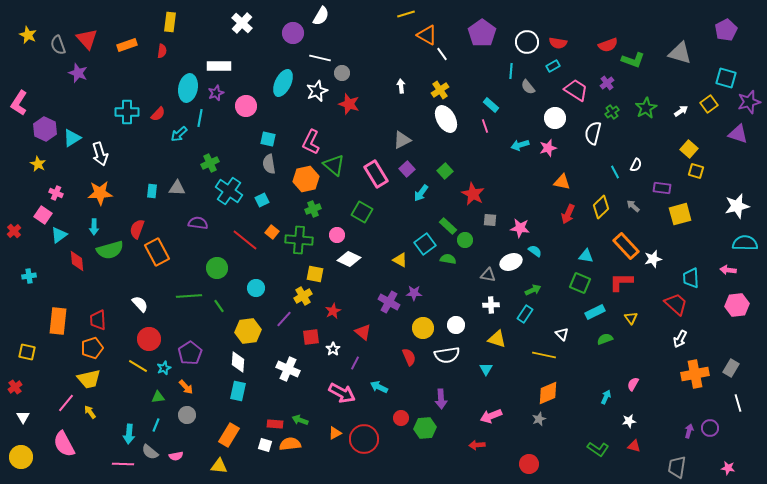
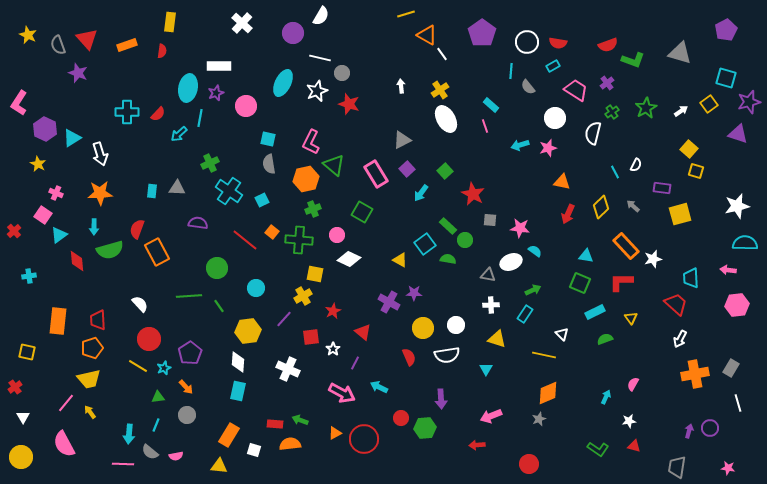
white square at (265, 445): moved 11 px left, 5 px down
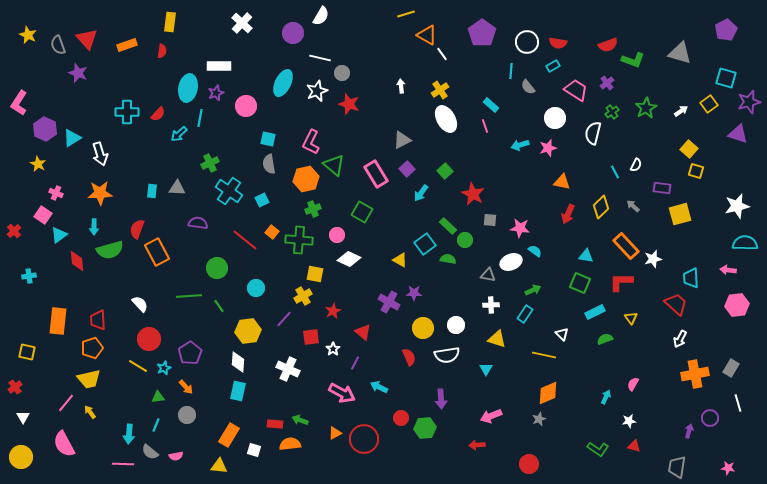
purple circle at (710, 428): moved 10 px up
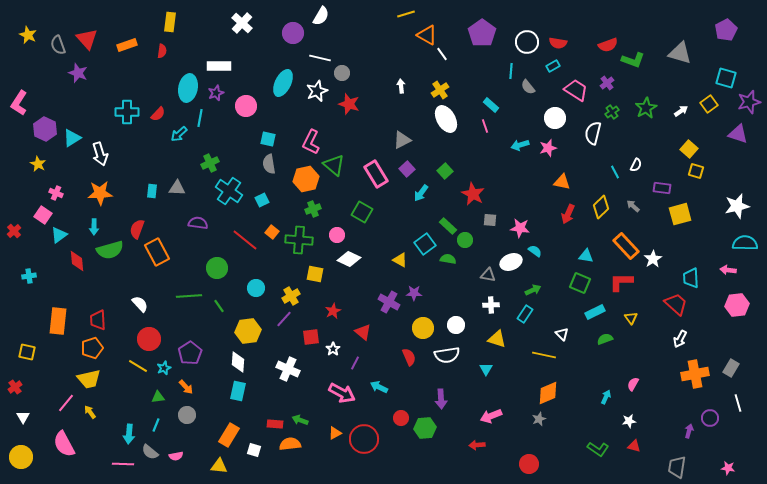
white star at (653, 259): rotated 18 degrees counterclockwise
yellow cross at (303, 296): moved 12 px left
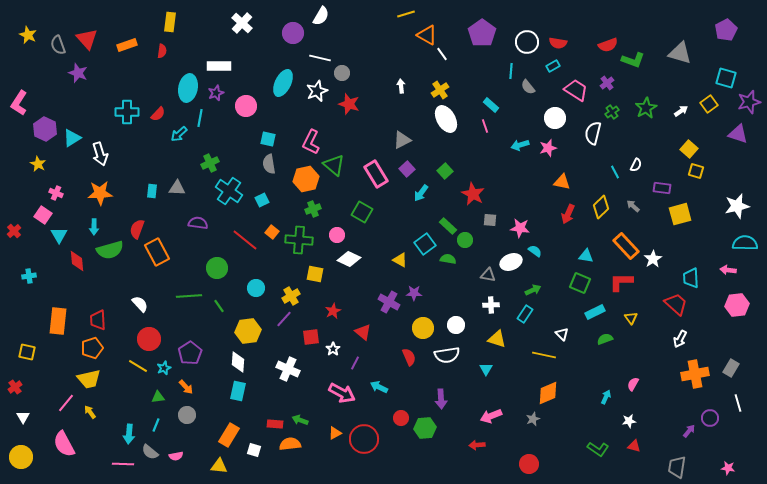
cyan triangle at (59, 235): rotated 24 degrees counterclockwise
gray star at (539, 419): moved 6 px left
purple arrow at (689, 431): rotated 24 degrees clockwise
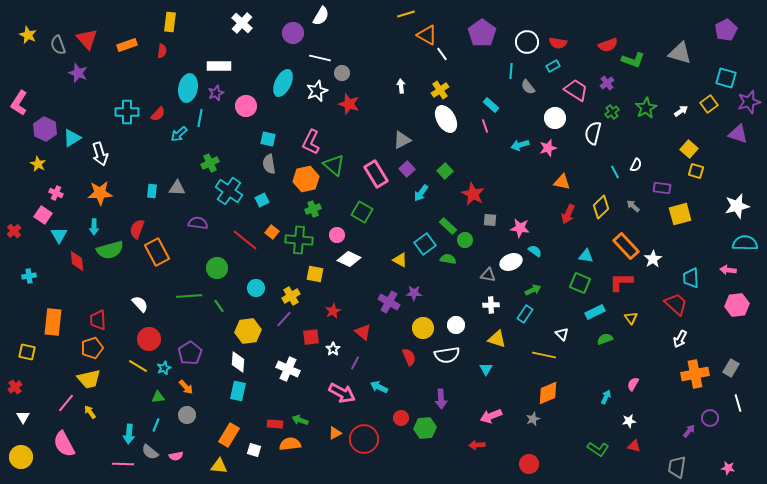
orange rectangle at (58, 321): moved 5 px left, 1 px down
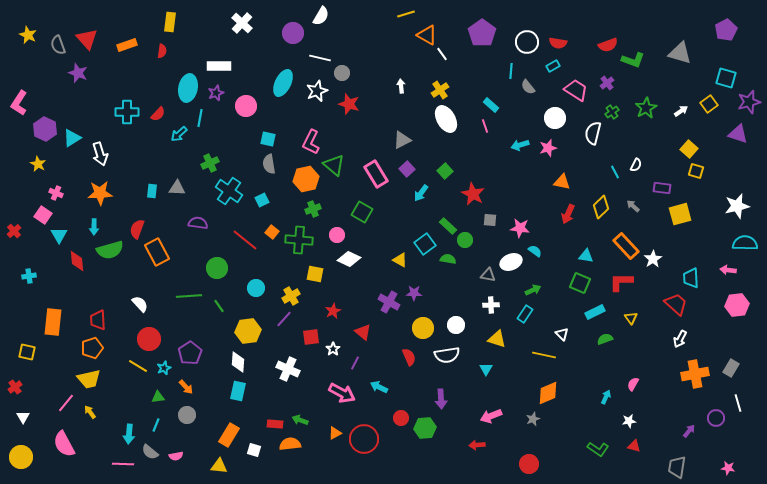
purple circle at (710, 418): moved 6 px right
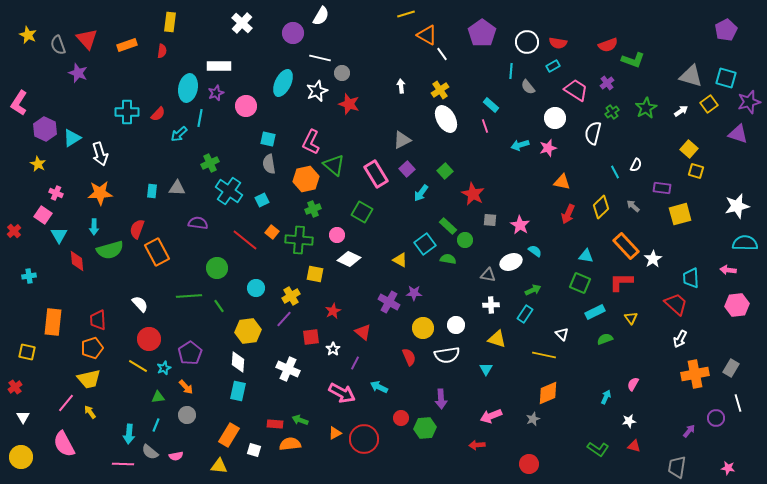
gray triangle at (680, 53): moved 11 px right, 23 px down
pink star at (520, 228): moved 3 px up; rotated 24 degrees clockwise
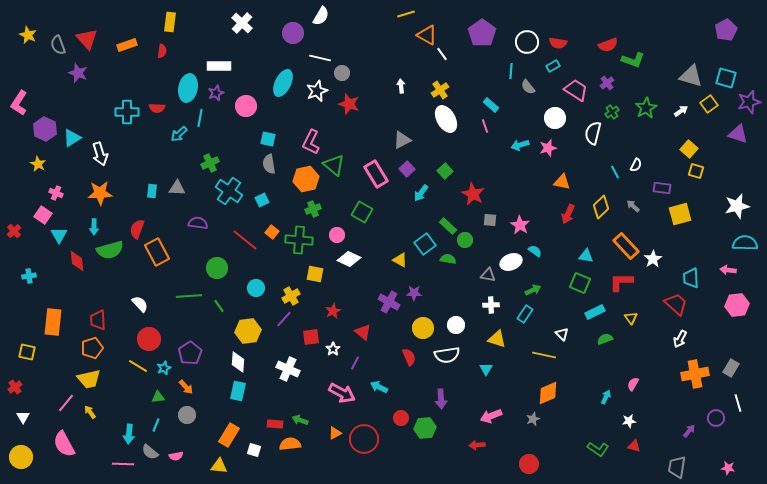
red semicircle at (158, 114): moved 1 px left, 6 px up; rotated 49 degrees clockwise
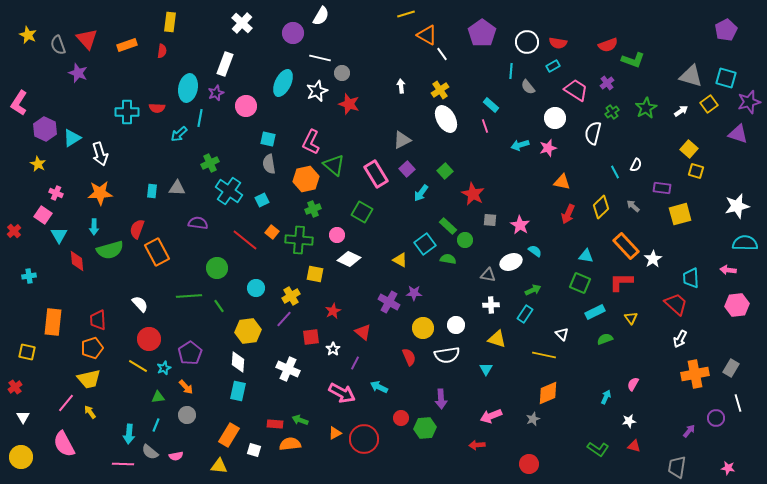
white rectangle at (219, 66): moved 6 px right, 2 px up; rotated 70 degrees counterclockwise
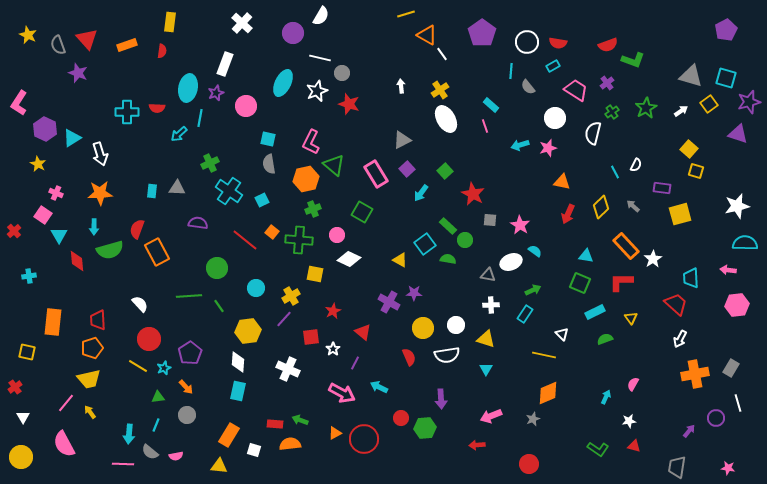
yellow triangle at (497, 339): moved 11 px left
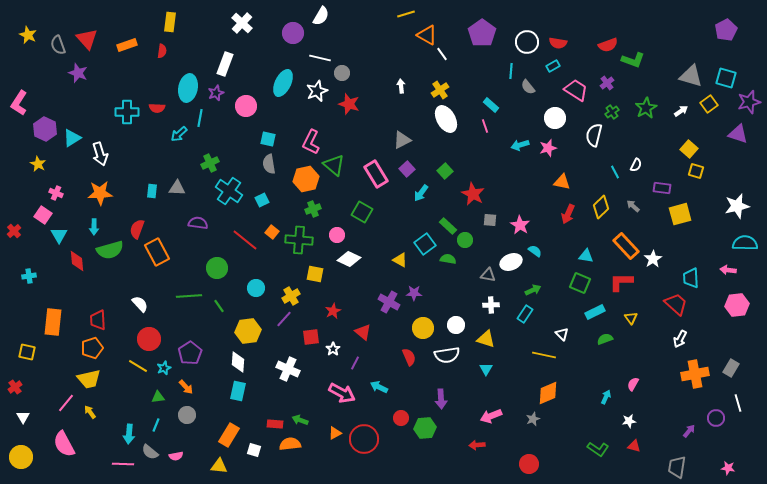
white semicircle at (593, 133): moved 1 px right, 2 px down
